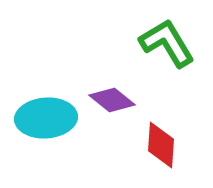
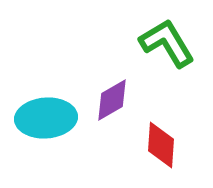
purple diamond: rotated 69 degrees counterclockwise
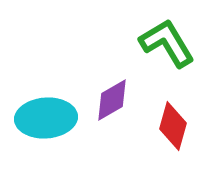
red diamond: moved 12 px right, 19 px up; rotated 12 degrees clockwise
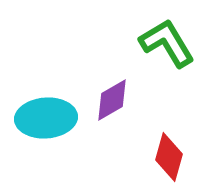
red diamond: moved 4 px left, 31 px down
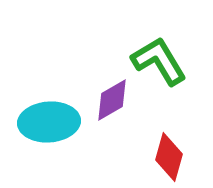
green L-shape: moved 8 px left, 18 px down
cyan ellipse: moved 3 px right, 4 px down
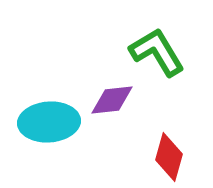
green L-shape: moved 2 px left, 9 px up
purple diamond: rotated 24 degrees clockwise
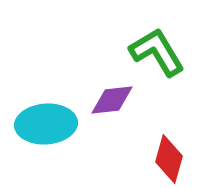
cyan ellipse: moved 3 px left, 2 px down
red diamond: moved 2 px down
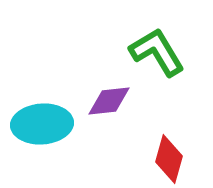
purple diamond: moved 3 px left, 1 px down
cyan ellipse: moved 4 px left
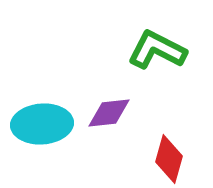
green L-shape: moved 2 px up; rotated 32 degrees counterclockwise
purple diamond: moved 12 px down
